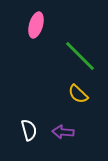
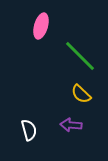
pink ellipse: moved 5 px right, 1 px down
yellow semicircle: moved 3 px right
purple arrow: moved 8 px right, 7 px up
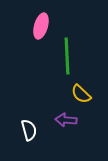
green line: moved 13 px left; rotated 42 degrees clockwise
purple arrow: moved 5 px left, 5 px up
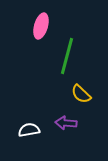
green line: rotated 18 degrees clockwise
purple arrow: moved 3 px down
white semicircle: rotated 85 degrees counterclockwise
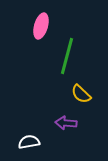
white semicircle: moved 12 px down
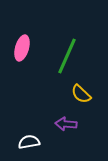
pink ellipse: moved 19 px left, 22 px down
green line: rotated 9 degrees clockwise
purple arrow: moved 1 px down
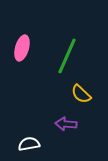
white semicircle: moved 2 px down
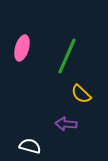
white semicircle: moved 1 px right, 2 px down; rotated 25 degrees clockwise
